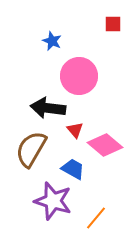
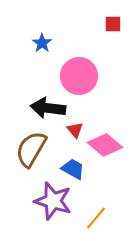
blue star: moved 10 px left, 2 px down; rotated 12 degrees clockwise
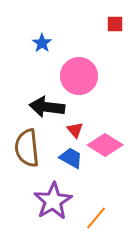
red square: moved 2 px right
black arrow: moved 1 px left, 1 px up
pink diamond: rotated 8 degrees counterclockwise
brown semicircle: moved 4 px left, 1 px up; rotated 36 degrees counterclockwise
blue trapezoid: moved 2 px left, 11 px up
purple star: rotated 24 degrees clockwise
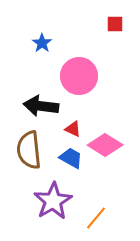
black arrow: moved 6 px left, 1 px up
red triangle: moved 2 px left, 1 px up; rotated 24 degrees counterclockwise
brown semicircle: moved 2 px right, 2 px down
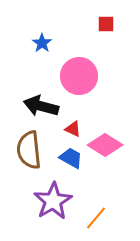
red square: moved 9 px left
black arrow: rotated 8 degrees clockwise
